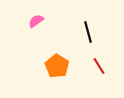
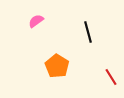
red line: moved 12 px right, 11 px down
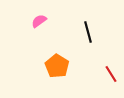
pink semicircle: moved 3 px right
red line: moved 3 px up
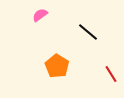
pink semicircle: moved 1 px right, 6 px up
black line: rotated 35 degrees counterclockwise
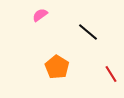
orange pentagon: moved 1 px down
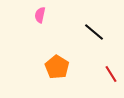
pink semicircle: rotated 42 degrees counterclockwise
black line: moved 6 px right
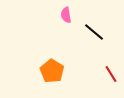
pink semicircle: moved 26 px right; rotated 21 degrees counterclockwise
orange pentagon: moved 5 px left, 4 px down
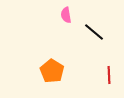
red line: moved 2 px left, 1 px down; rotated 30 degrees clockwise
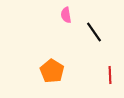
black line: rotated 15 degrees clockwise
red line: moved 1 px right
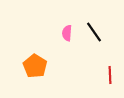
pink semicircle: moved 1 px right, 18 px down; rotated 14 degrees clockwise
orange pentagon: moved 17 px left, 5 px up
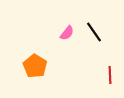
pink semicircle: rotated 147 degrees counterclockwise
